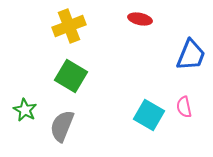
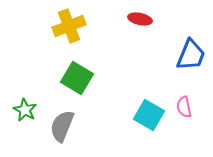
green square: moved 6 px right, 2 px down
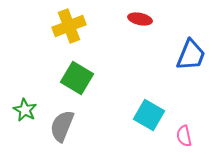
pink semicircle: moved 29 px down
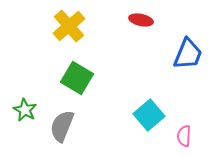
red ellipse: moved 1 px right, 1 px down
yellow cross: rotated 20 degrees counterclockwise
blue trapezoid: moved 3 px left, 1 px up
cyan square: rotated 20 degrees clockwise
pink semicircle: rotated 15 degrees clockwise
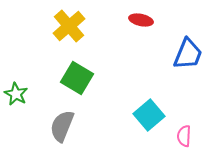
green star: moved 9 px left, 16 px up
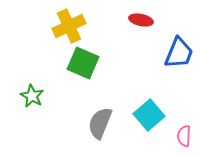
yellow cross: rotated 16 degrees clockwise
blue trapezoid: moved 9 px left, 1 px up
green square: moved 6 px right, 15 px up; rotated 8 degrees counterclockwise
green star: moved 16 px right, 2 px down
gray semicircle: moved 38 px right, 3 px up
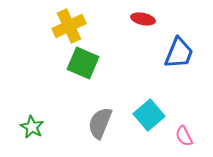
red ellipse: moved 2 px right, 1 px up
green star: moved 31 px down
pink semicircle: rotated 30 degrees counterclockwise
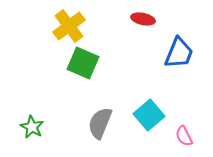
yellow cross: rotated 12 degrees counterclockwise
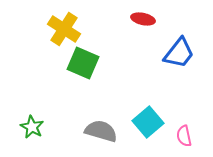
yellow cross: moved 5 px left, 3 px down; rotated 20 degrees counterclockwise
blue trapezoid: rotated 16 degrees clockwise
cyan square: moved 1 px left, 7 px down
gray semicircle: moved 1 px right, 8 px down; rotated 84 degrees clockwise
pink semicircle: rotated 15 degrees clockwise
